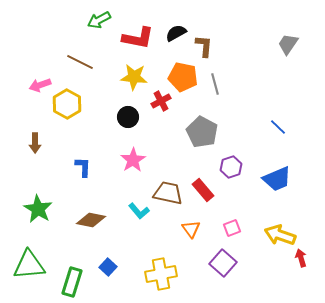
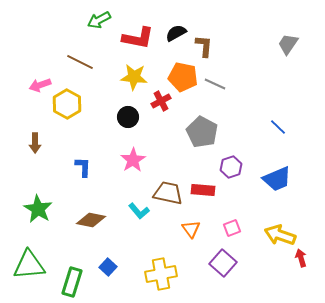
gray line: rotated 50 degrees counterclockwise
red rectangle: rotated 45 degrees counterclockwise
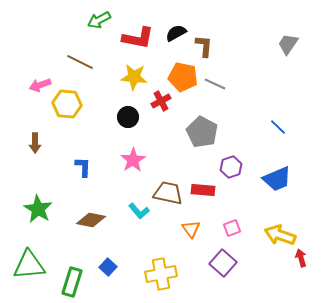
yellow hexagon: rotated 24 degrees counterclockwise
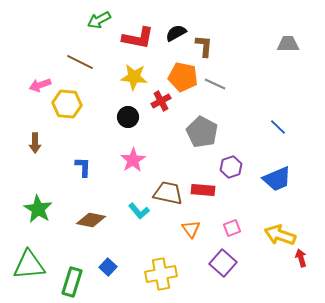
gray trapezoid: rotated 55 degrees clockwise
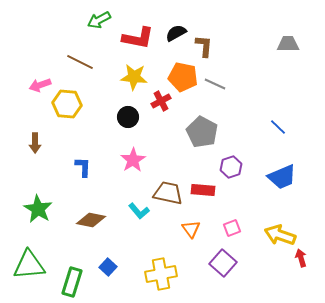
blue trapezoid: moved 5 px right, 2 px up
